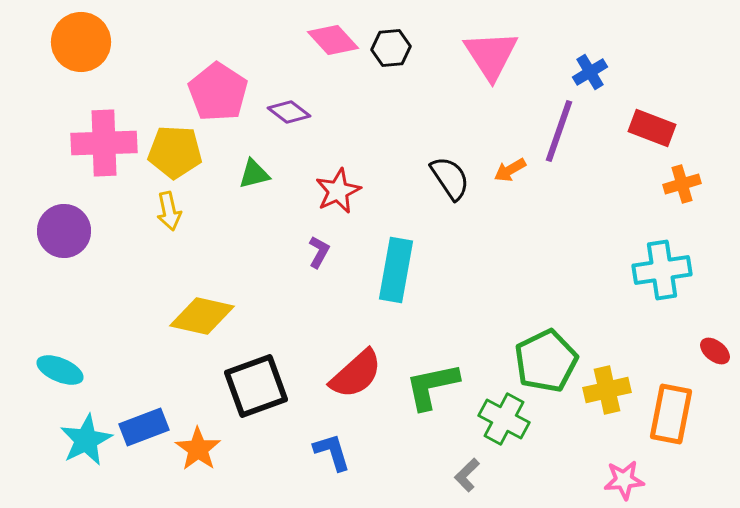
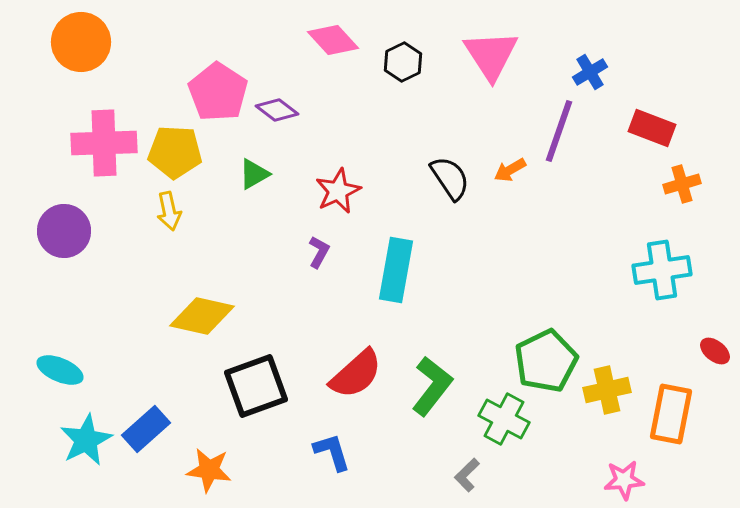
black hexagon: moved 12 px right, 14 px down; rotated 21 degrees counterclockwise
purple diamond: moved 12 px left, 2 px up
green triangle: rotated 16 degrees counterclockwise
green L-shape: rotated 140 degrees clockwise
blue rectangle: moved 2 px right, 2 px down; rotated 21 degrees counterclockwise
orange star: moved 11 px right, 21 px down; rotated 27 degrees counterclockwise
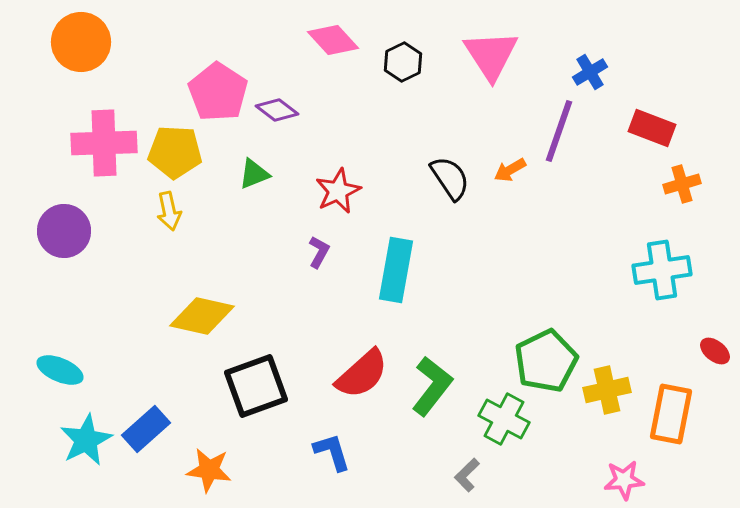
green triangle: rotated 8 degrees clockwise
red semicircle: moved 6 px right
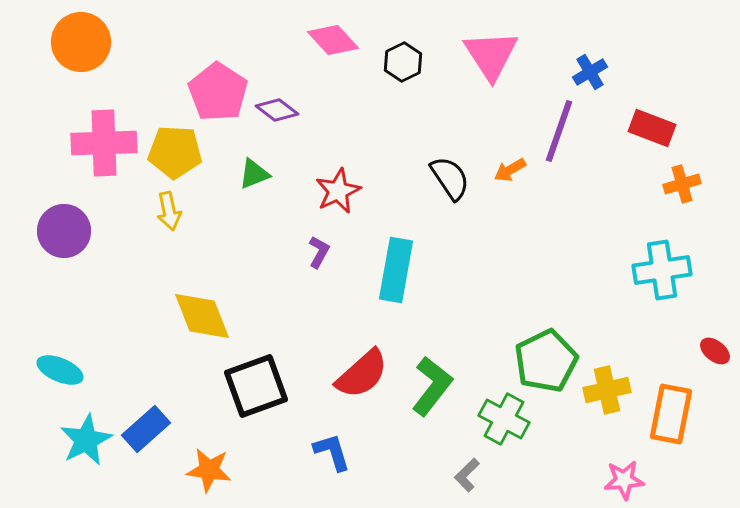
yellow diamond: rotated 56 degrees clockwise
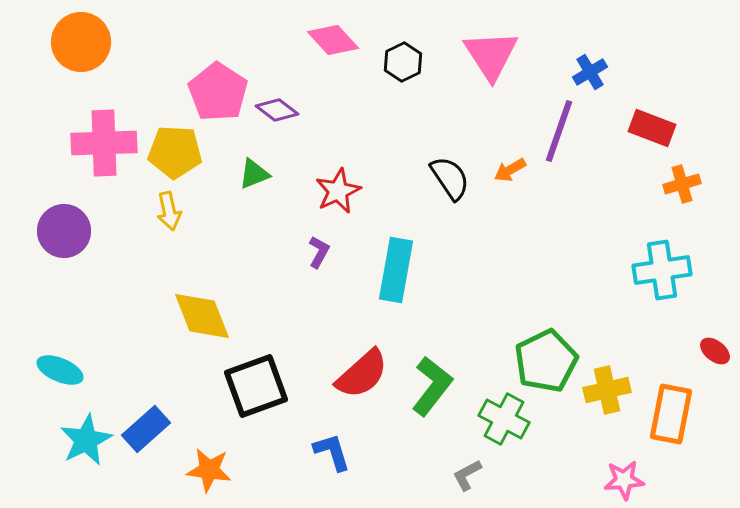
gray L-shape: rotated 16 degrees clockwise
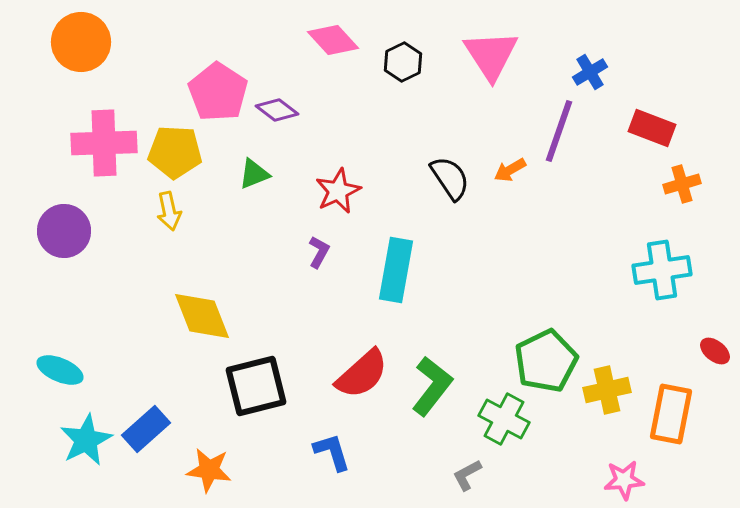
black square: rotated 6 degrees clockwise
